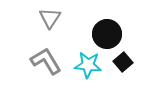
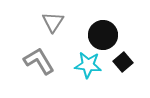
gray triangle: moved 3 px right, 4 px down
black circle: moved 4 px left, 1 px down
gray L-shape: moved 7 px left
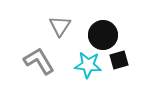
gray triangle: moved 7 px right, 4 px down
black square: moved 4 px left, 2 px up; rotated 24 degrees clockwise
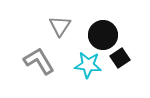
black square: moved 1 px right, 2 px up; rotated 18 degrees counterclockwise
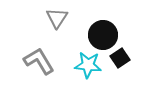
gray triangle: moved 3 px left, 8 px up
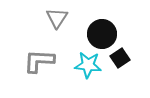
black circle: moved 1 px left, 1 px up
gray L-shape: rotated 56 degrees counterclockwise
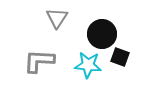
black square: moved 1 px up; rotated 36 degrees counterclockwise
